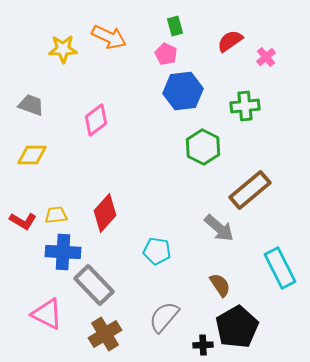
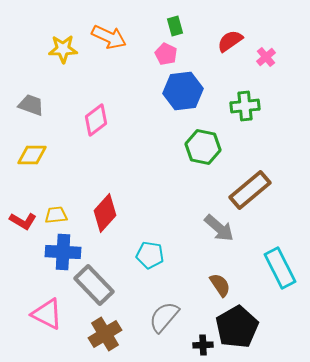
green hexagon: rotated 16 degrees counterclockwise
cyan pentagon: moved 7 px left, 4 px down
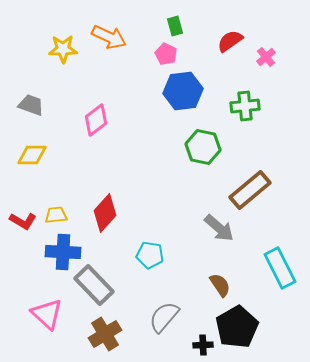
pink triangle: rotated 16 degrees clockwise
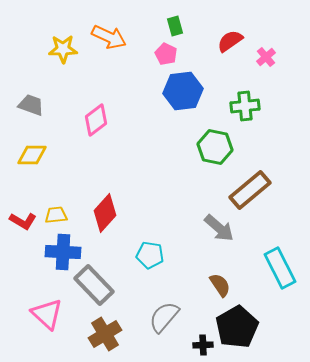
green hexagon: moved 12 px right
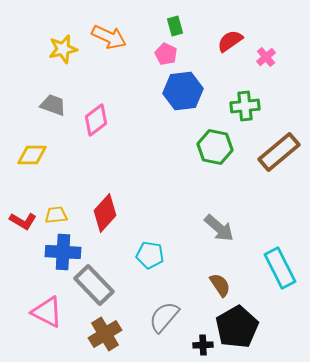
yellow star: rotated 12 degrees counterclockwise
gray trapezoid: moved 22 px right
brown rectangle: moved 29 px right, 38 px up
pink triangle: moved 2 px up; rotated 16 degrees counterclockwise
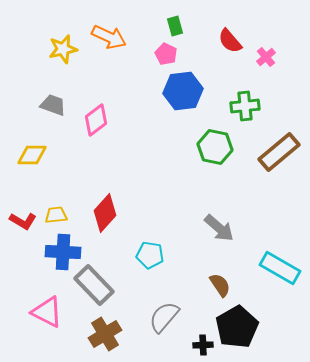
red semicircle: rotated 96 degrees counterclockwise
cyan rectangle: rotated 33 degrees counterclockwise
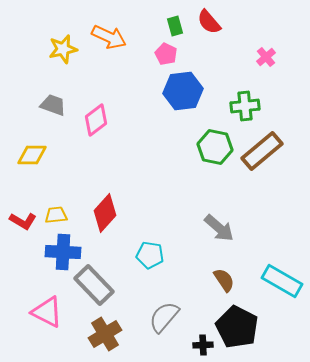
red semicircle: moved 21 px left, 19 px up
brown rectangle: moved 17 px left, 1 px up
cyan rectangle: moved 2 px right, 13 px down
brown semicircle: moved 4 px right, 5 px up
black pentagon: rotated 15 degrees counterclockwise
